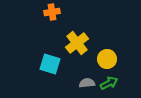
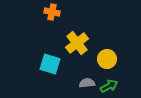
orange cross: rotated 21 degrees clockwise
green arrow: moved 3 px down
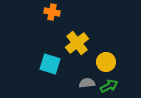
yellow circle: moved 1 px left, 3 px down
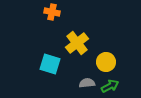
green arrow: moved 1 px right
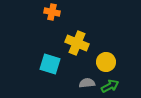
yellow cross: rotated 30 degrees counterclockwise
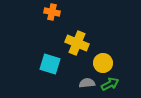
yellow circle: moved 3 px left, 1 px down
green arrow: moved 2 px up
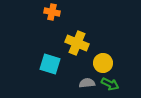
green arrow: rotated 54 degrees clockwise
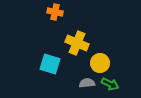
orange cross: moved 3 px right
yellow circle: moved 3 px left
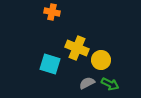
orange cross: moved 3 px left
yellow cross: moved 5 px down
yellow circle: moved 1 px right, 3 px up
gray semicircle: rotated 21 degrees counterclockwise
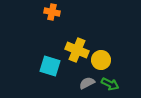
yellow cross: moved 2 px down
cyan square: moved 2 px down
